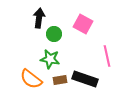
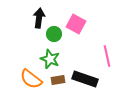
pink square: moved 7 px left
green star: rotated 12 degrees clockwise
brown rectangle: moved 2 px left
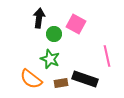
brown rectangle: moved 3 px right, 3 px down
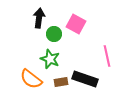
brown rectangle: moved 1 px up
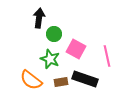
pink square: moved 25 px down
orange semicircle: moved 1 px down
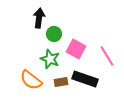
pink line: rotated 20 degrees counterclockwise
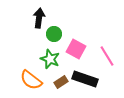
brown rectangle: rotated 24 degrees counterclockwise
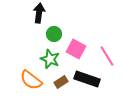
black arrow: moved 5 px up
black rectangle: moved 2 px right
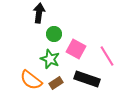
brown rectangle: moved 5 px left, 1 px down
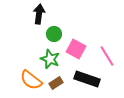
black arrow: moved 1 px down
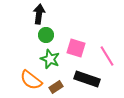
green circle: moved 8 px left, 1 px down
pink square: moved 1 px up; rotated 12 degrees counterclockwise
brown rectangle: moved 4 px down
